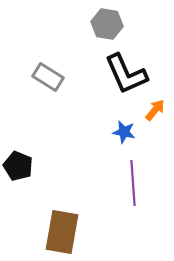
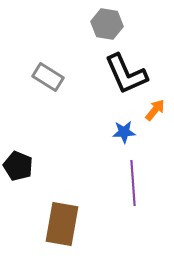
blue star: rotated 15 degrees counterclockwise
brown rectangle: moved 8 px up
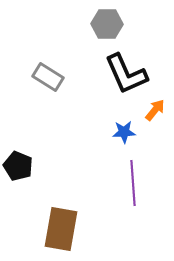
gray hexagon: rotated 8 degrees counterclockwise
brown rectangle: moved 1 px left, 5 px down
